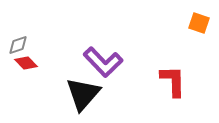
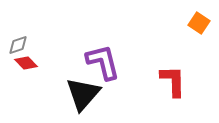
orange square: rotated 15 degrees clockwise
purple L-shape: rotated 150 degrees counterclockwise
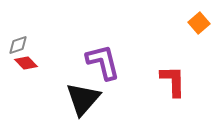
orange square: rotated 15 degrees clockwise
black triangle: moved 5 px down
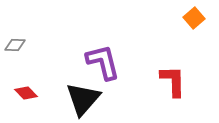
orange square: moved 5 px left, 5 px up
gray diamond: moved 3 px left; rotated 20 degrees clockwise
red diamond: moved 30 px down
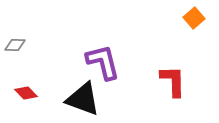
black triangle: rotated 51 degrees counterclockwise
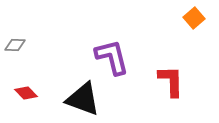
purple L-shape: moved 9 px right, 5 px up
red L-shape: moved 2 px left
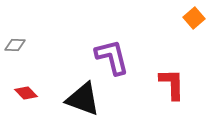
red L-shape: moved 1 px right, 3 px down
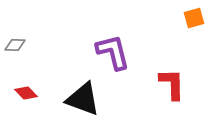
orange square: rotated 25 degrees clockwise
purple L-shape: moved 1 px right, 5 px up
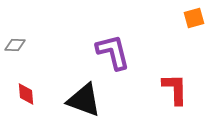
red L-shape: moved 3 px right, 5 px down
red diamond: moved 1 px down; rotated 40 degrees clockwise
black triangle: moved 1 px right, 1 px down
